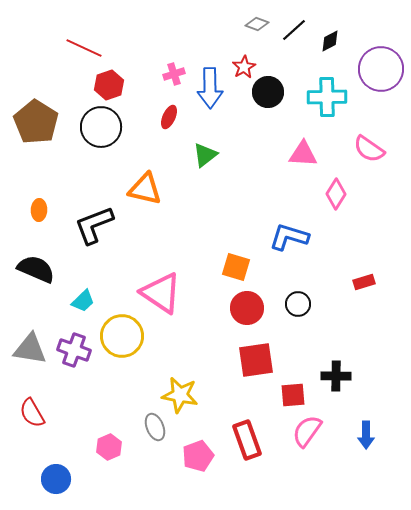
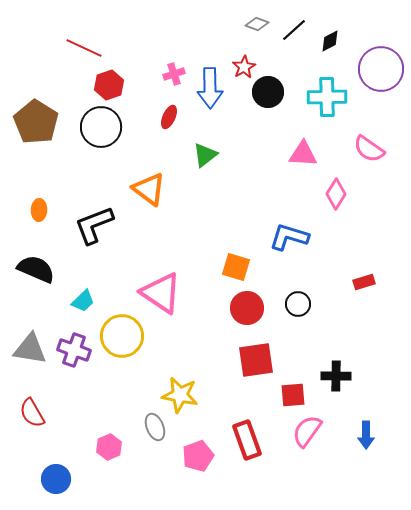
orange triangle at (145, 189): moved 4 px right; rotated 24 degrees clockwise
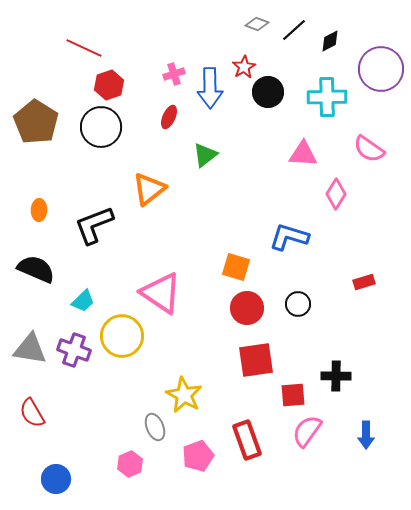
orange triangle at (149, 189): rotated 45 degrees clockwise
yellow star at (180, 395): moved 4 px right; rotated 18 degrees clockwise
pink hexagon at (109, 447): moved 21 px right, 17 px down
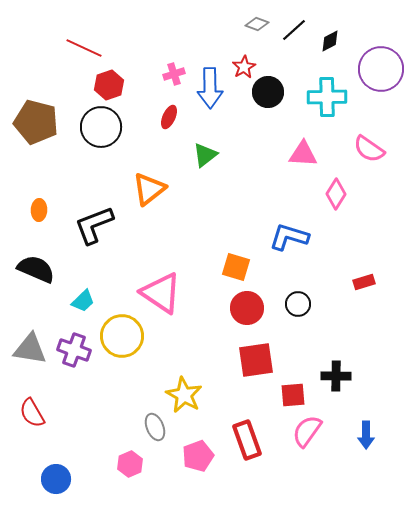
brown pentagon at (36, 122): rotated 18 degrees counterclockwise
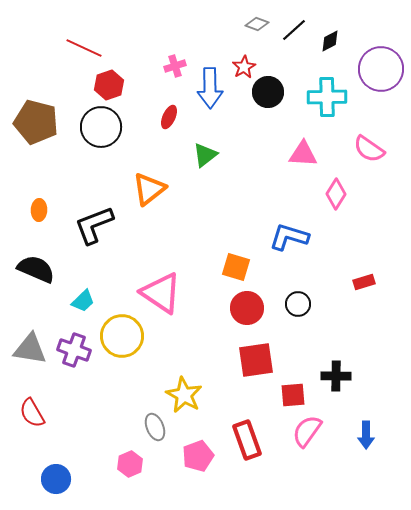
pink cross at (174, 74): moved 1 px right, 8 px up
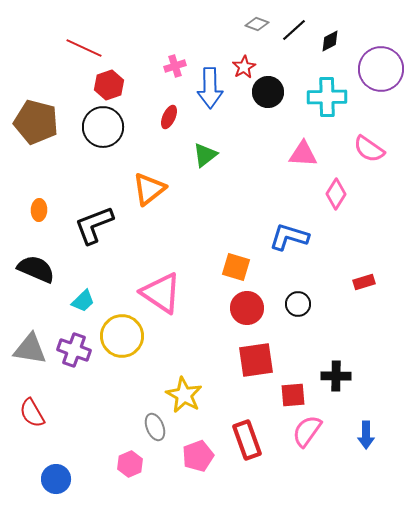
black circle at (101, 127): moved 2 px right
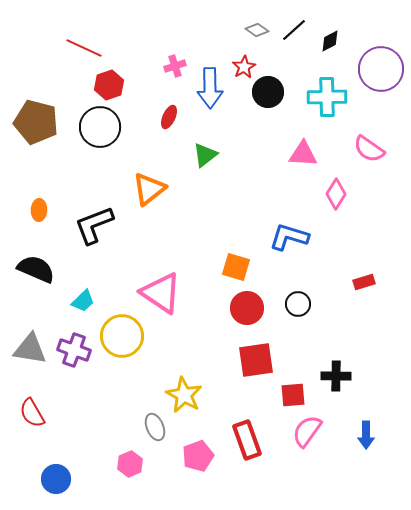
gray diamond at (257, 24): moved 6 px down; rotated 15 degrees clockwise
black circle at (103, 127): moved 3 px left
